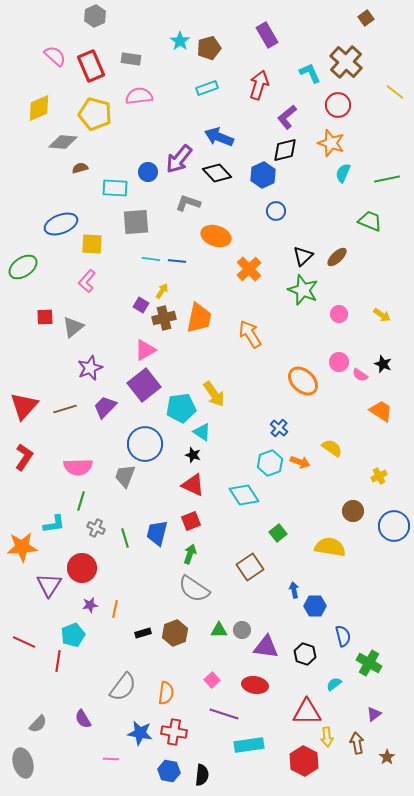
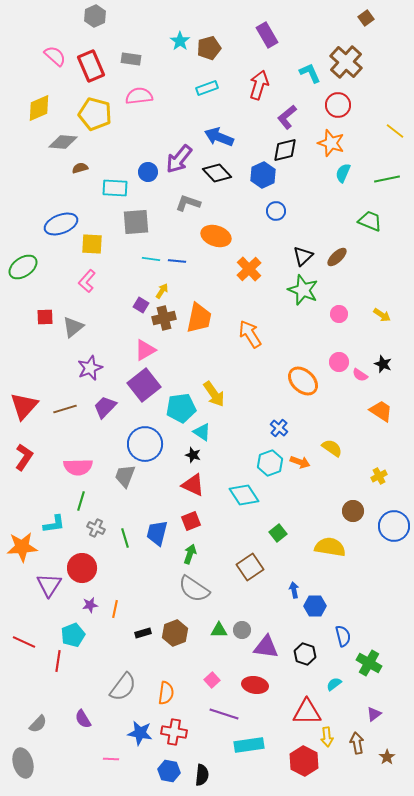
yellow line at (395, 92): moved 39 px down
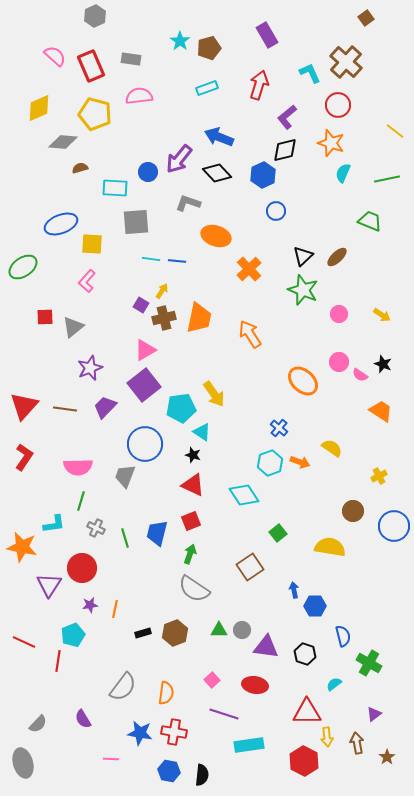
brown line at (65, 409): rotated 25 degrees clockwise
orange star at (22, 547): rotated 16 degrees clockwise
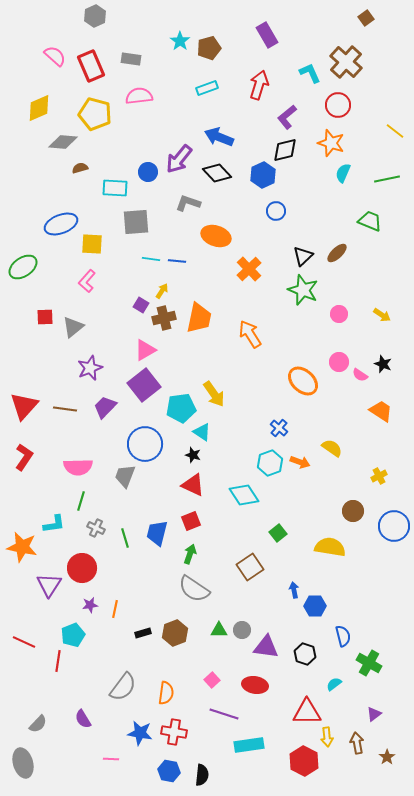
brown ellipse at (337, 257): moved 4 px up
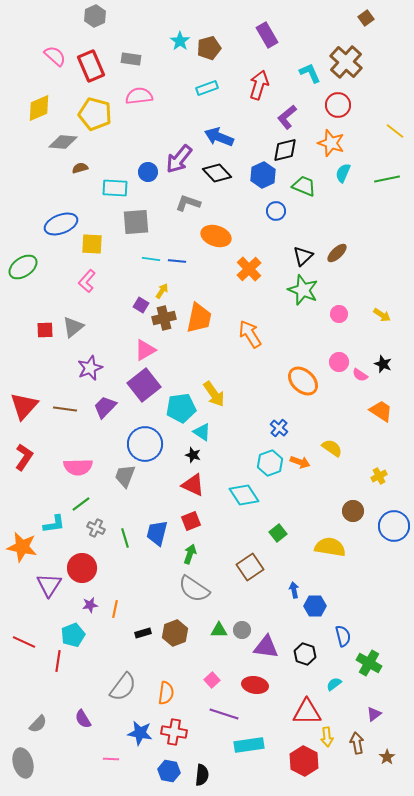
green trapezoid at (370, 221): moved 66 px left, 35 px up
red square at (45, 317): moved 13 px down
green line at (81, 501): moved 3 px down; rotated 36 degrees clockwise
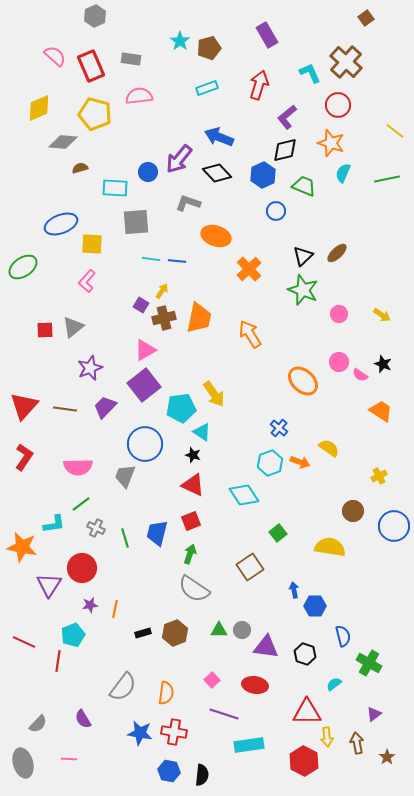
yellow semicircle at (332, 448): moved 3 px left
pink line at (111, 759): moved 42 px left
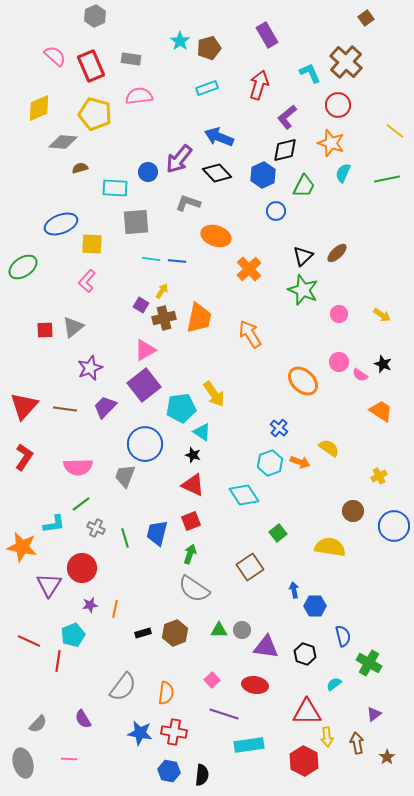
green trapezoid at (304, 186): rotated 95 degrees clockwise
red line at (24, 642): moved 5 px right, 1 px up
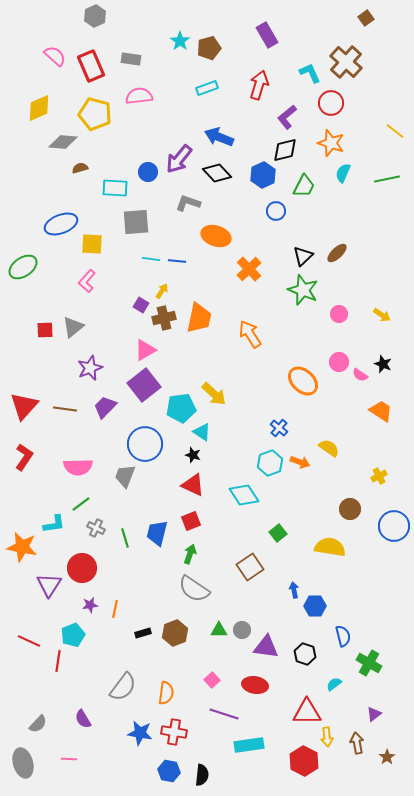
red circle at (338, 105): moved 7 px left, 2 px up
yellow arrow at (214, 394): rotated 12 degrees counterclockwise
brown circle at (353, 511): moved 3 px left, 2 px up
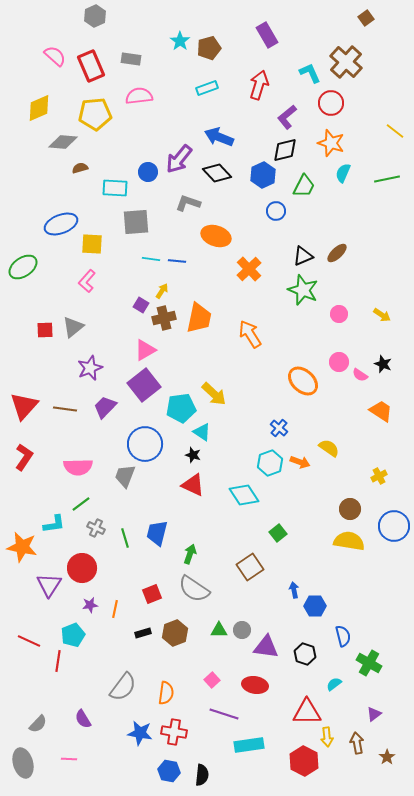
yellow pentagon at (95, 114): rotated 20 degrees counterclockwise
black triangle at (303, 256): rotated 20 degrees clockwise
red square at (191, 521): moved 39 px left, 73 px down
yellow semicircle at (330, 547): moved 19 px right, 6 px up
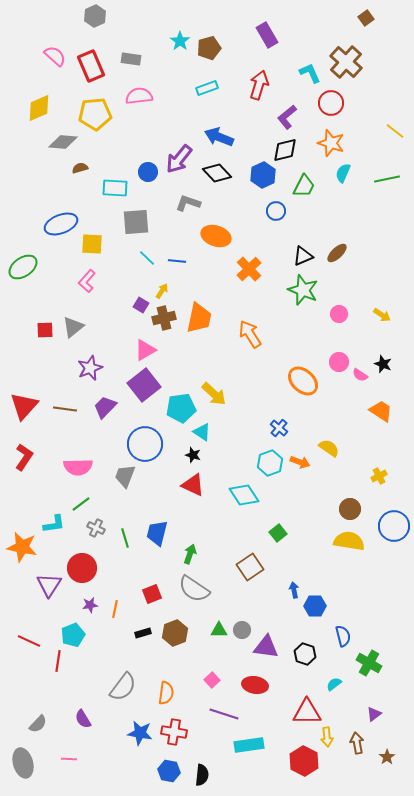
cyan line at (151, 259): moved 4 px left, 1 px up; rotated 36 degrees clockwise
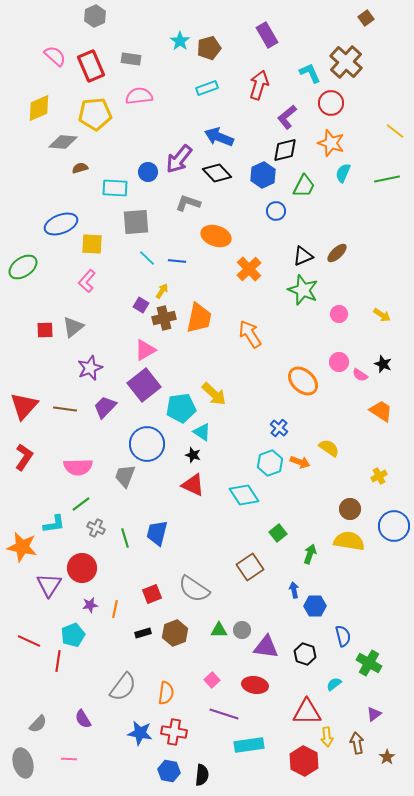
blue circle at (145, 444): moved 2 px right
green arrow at (190, 554): moved 120 px right
